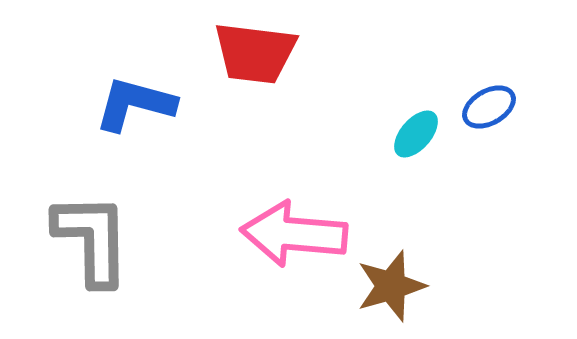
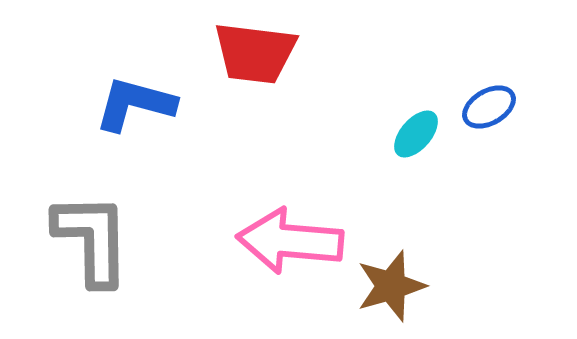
pink arrow: moved 4 px left, 7 px down
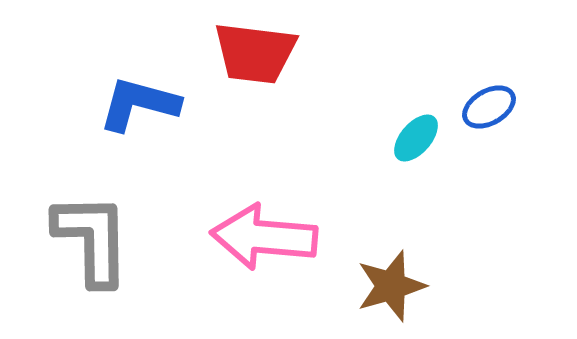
blue L-shape: moved 4 px right
cyan ellipse: moved 4 px down
pink arrow: moved 26 px left, 4 px up
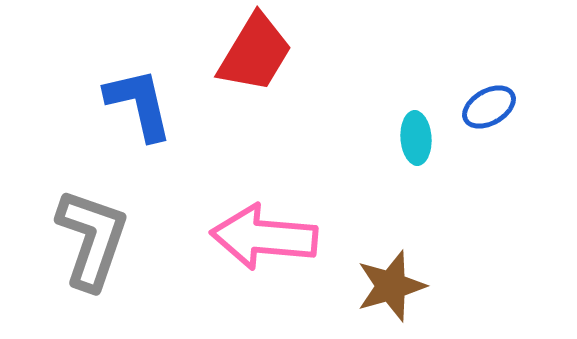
red trapezoid: rotated 66 degrees counterclockwise
blue L-shape: rotated 62 degrees clockwise
cyan ellipse: rotated 45 degrees counterclockwise
gray L-shape: rotated 20 degrees clockwise
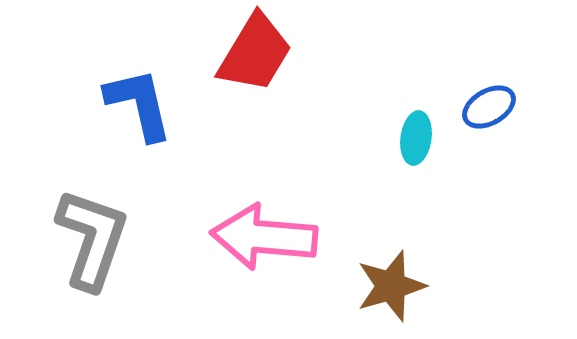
cyan ellipse: rotated 12 degrees clockwise
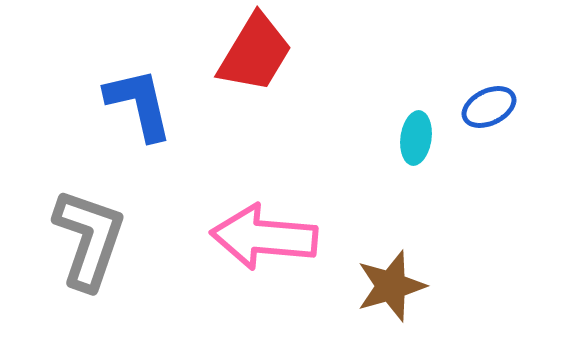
blue ellipse: rotated 4 degrees clockwise
gray L-shape: moved 3 px left
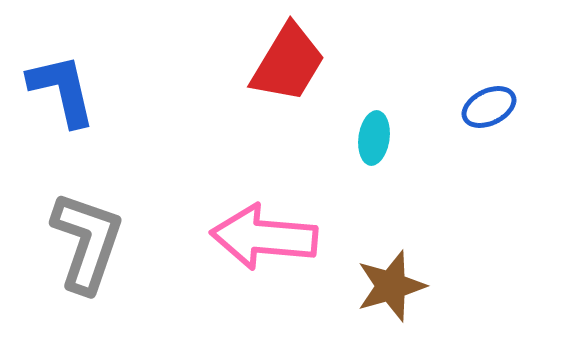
red trapezoid: moved 33 px right, 10 px down
blue L-shape: moved 77 px left, 14 px up
cyan ellipse: moved 42 px left
gray L-shape: moved 2 px left, 3 px down
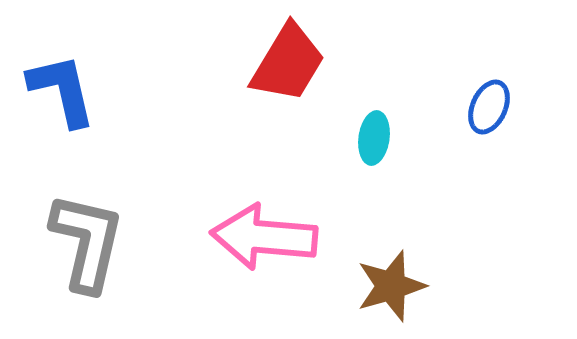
blue ellipse: rotated 40 degrees counterclockwise
gray L-shape: rotated 6 degrees counterclockwise
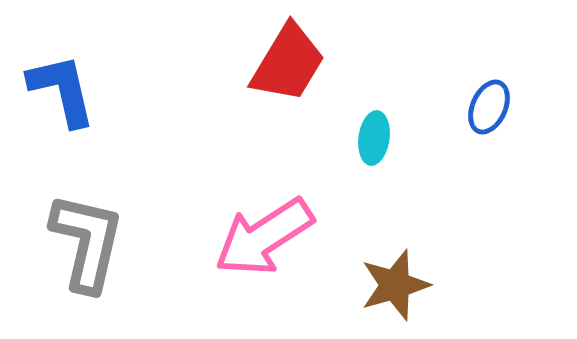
pink arrow: rotated 38 degrees counterclockwise
brown star: moved 4 px right, 1 px up
